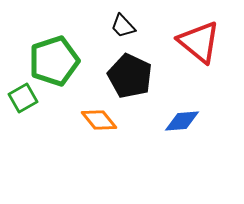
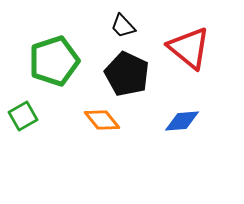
red triangle: moved 10 px left, 6 px down
black pentagon: moved 3 px left, 2 px up
green square: moved 18 px down
orange diamond: moved 3 px right
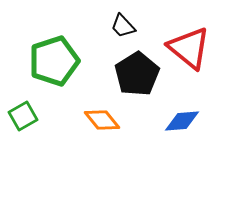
black pentagon: moved 10 px right; rotated 15 degrees clockwise
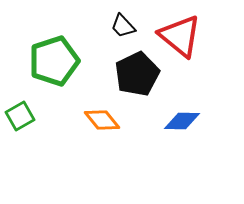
red triangle: moved 9 px left, 12 px up
black pentagon: rotated 6 degrees clockwise
green square: moved 3 px left
blue diamond: rotated 6 degrees clockwise
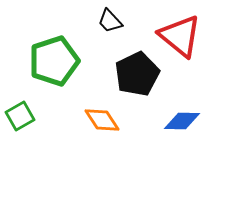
black trapezoid: moved 13 px left, 5 px up
orange diamond: rotated 6 degrees clockwise
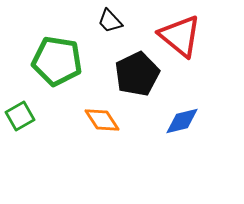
green pentagon: moved 3 px right; rotated 27 degrees clockwise
blue diamond: rotated 15 degrees counterclockwise
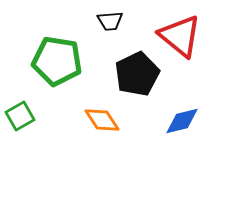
black trapezoid: rotated 52 degrees counterclockwise
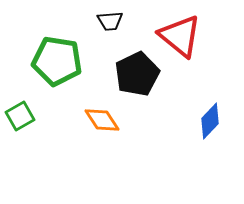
blue diamond: moved 28 px right; rotated 33 degrees counterclockwise
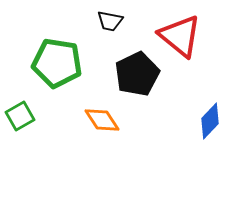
black trapezoid: rotated 16 degrees clockwise
green pentagon: moved 2 px down
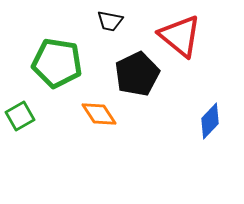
orange diamond: moved 3 px left, 6 px up
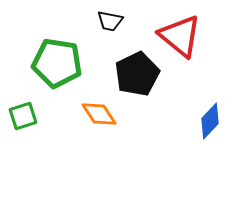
green square: moved 3 px right; rotated 12 degrees clockwise
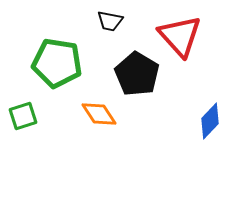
red triangle: rotated 9 degrees clockwise
black pentagon: rotated 15 degrees counterclockwise
